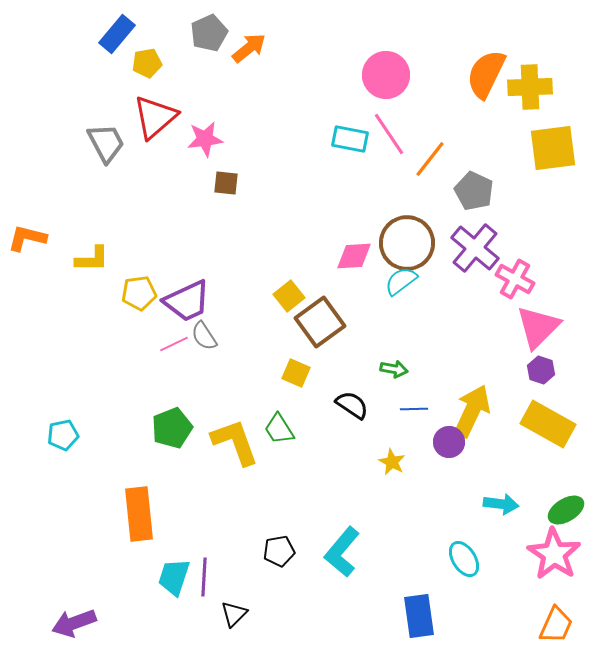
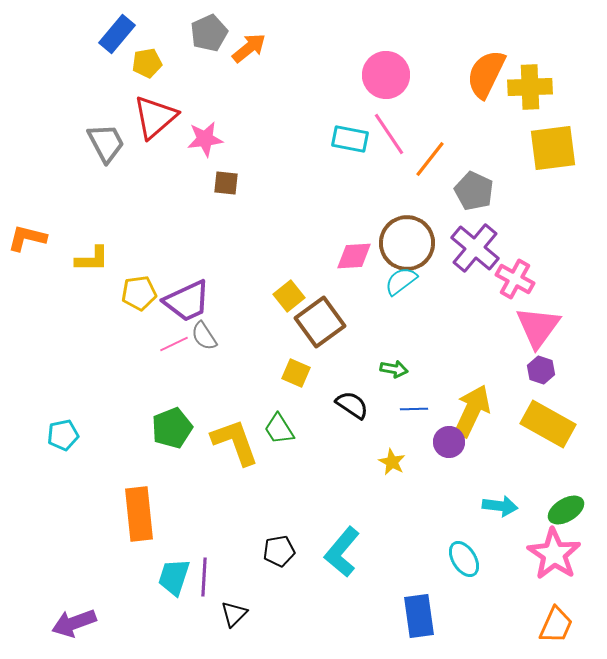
pink triangle at (538, 327): rotated 9 degrees counterclockwise
cyan arrow at (501, 504): moved 1 px left, 2 px down
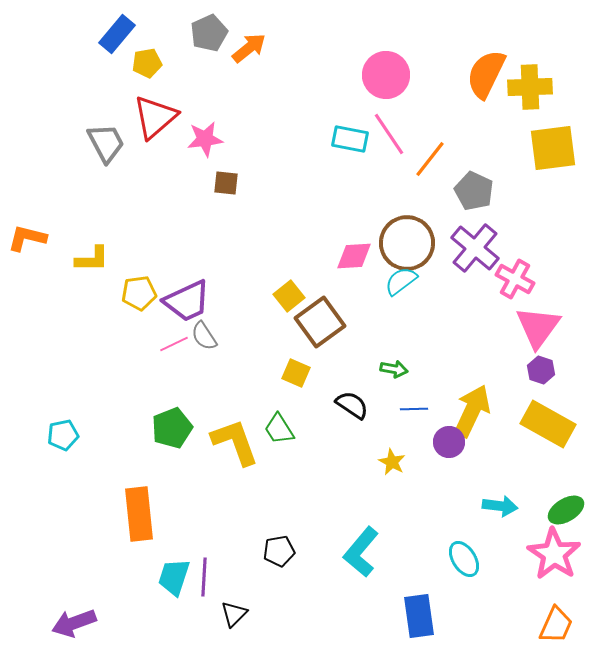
cyan L-shape at (342, 552): moved 19 px right
